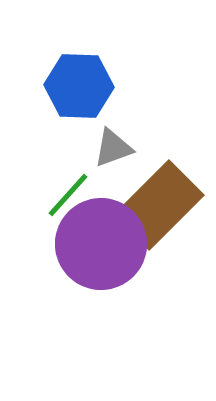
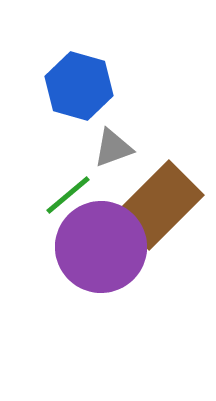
blue hexagon: rotated 14 degrees clockwise
green line: rotated 8 degrees clockwise
purple circle: moved 3 px down
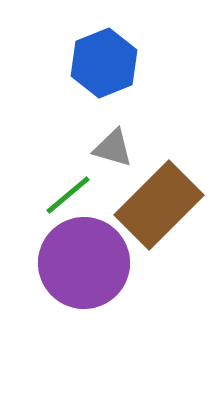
blue hexagon: moved 25 px right, 23 px up; rotated 22 degrees clockwise
gray triangle: rotated 36 degrees clockwise
purple circle: moved 17 px left, 16 px down
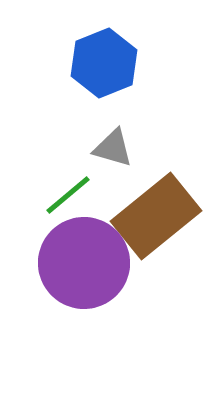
brown rectangle: moved 3 px left, 11 px down; rotated 6 degrees clockwise
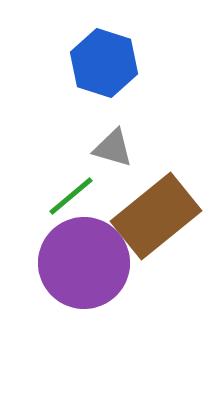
blue hexagon: rotated 20 degrees counterclockwise
green line: moved 3 px right, 1 px down
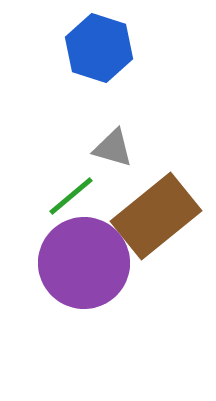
blue hexagon: moved 5 px left, 15 px up
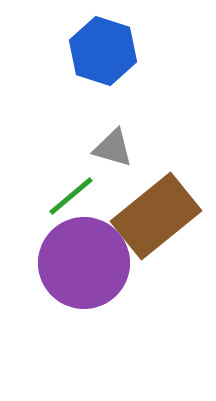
blue hexagon: moved 4 px right, 3 px down
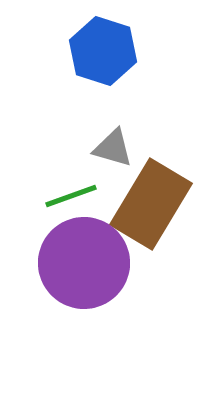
green line: rotated 20 degrees clockwise
brown rectangle: moved 5 px left, 12 px up; rotated 20 degrees counterclockwise
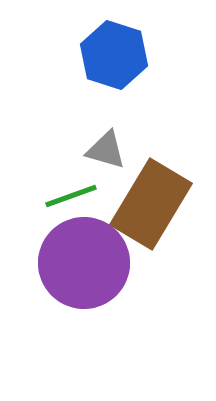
blue hexagon: moved 11 px right, 4 px down
gray triangle: moved 7 px left, 2 px down
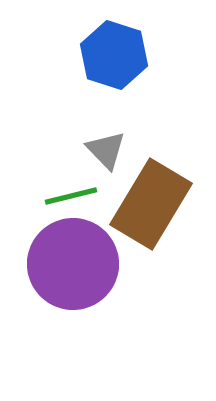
gray triangle: rotated 30 degrees clockwise
green line: rotated 6 degrees clockwise
purple circle: moved 11 px left, 1 px down
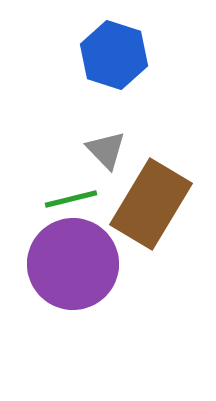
green line: moved 3 px down
